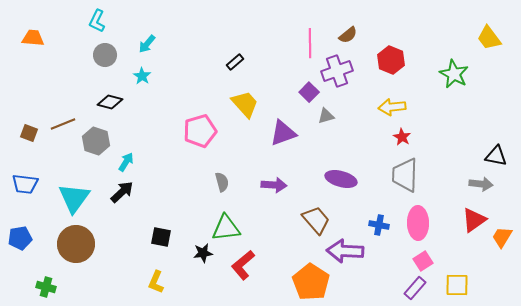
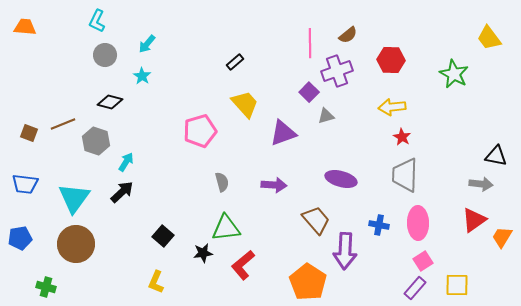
orange trapezoid at (33, 38): moved 8 px left, 11 px up
red hexagon at (391, 60): rotated 20 degrees counterclockwise
black square at (161, 237): moved 2 px right, 1 px up; rotated 30 degrees clockwise
purple arrow at (345, 251): rotated 90 degrees counterclockwise
orange pentagon at (311, 282): moved 3 px left
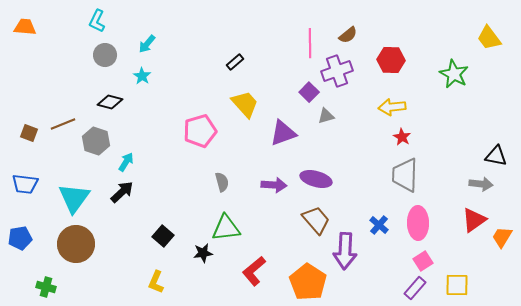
purple ellipse at (341, 179): moved 25 px left
blue cross at (379, 225): rotated 30 degrees clockwise
red L-shape at (243, 265): moved 11 px right, 6 px down
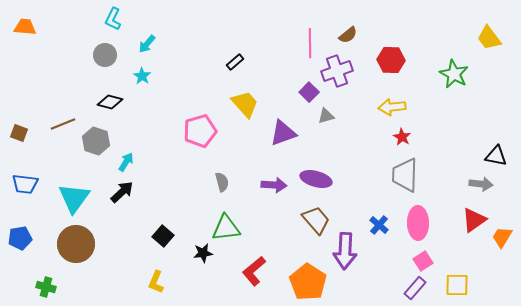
cyan L-shape at (97, 21): moved 16 px right, 2 px up
brown square at (29, 133): moved 10 px left
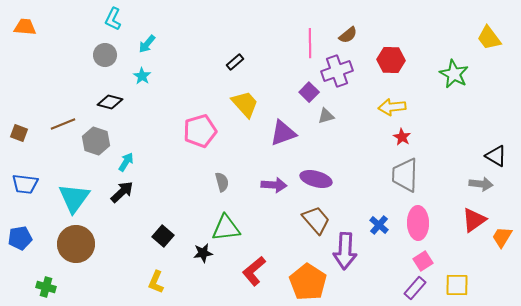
black triangle at (496, 156): rotated 20 degrees clockwise
